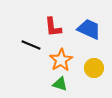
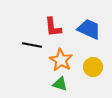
black line: moved 1 px right; rotated 12 degrees counterclockwise
orange star: rotated 10 degrees counterclockwise
yellow circle: moved 1 px left, 1 px up
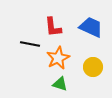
blue trapezoid: moved 2 px right, 2 px up
black line: moved 2 px left, 1 px up
orange star: moved 3 px left, 2 px up; rotated 15 degrees clockwise
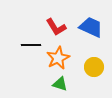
red L-shape: moved 3 px right; rotated 25 degrees counterclockwise
black line: moved 1 px right, 1 px down; rotated 12 degrees counterclockwise
yellow circle: moved 1 px right
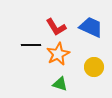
orange star: moved 4 px up
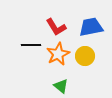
blue trapezoid: rotated 35 degrees counterclockwise
yellow circle: moved 9 px left, 11 px up
green triangle: moved 1 px right, 2 px down; rotated 21 degrees clockwise
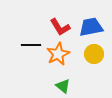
red L-shape: moved 4 px right
yellow circle: moved 9 px right, 2 px up
green triangle: moved 2 px right
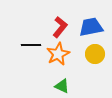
red L-shape: rotated 110 degrees counterclockwise
yellow circle: moved 1 px right
green triangle: moved 1 px left; rotated 14 degrees counterclockwise
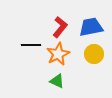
yellow circle: moved 1 px left
green triangle: moved 5 px left, 5 px up
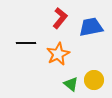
red L-shape: moved 9 px up
black line: moved 5 px left, 2 px up
yellow circle: moved 26 px down
green triangle: moved 14 px right, 3 px down; rotated 14 degrees clockwise
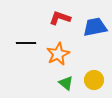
red L-shape: rotated 110 degrees counterclockwise
blue trapezoid: moved 4 px right
green triangle: moved 5 px left, 1 px up
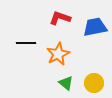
yellow circle: moved 3 px down
